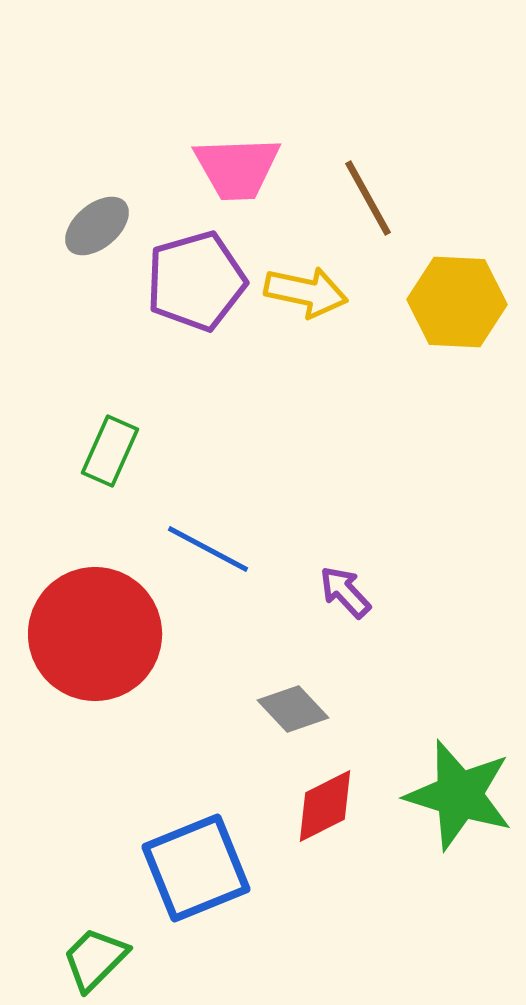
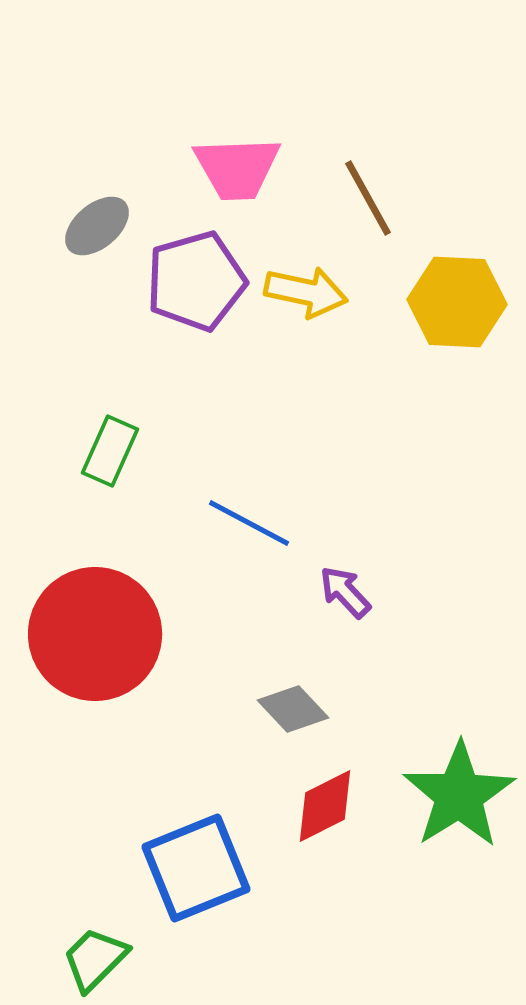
blue line: moved 41 px right, 26 px up
green star: rotated 23 degrees clockwise
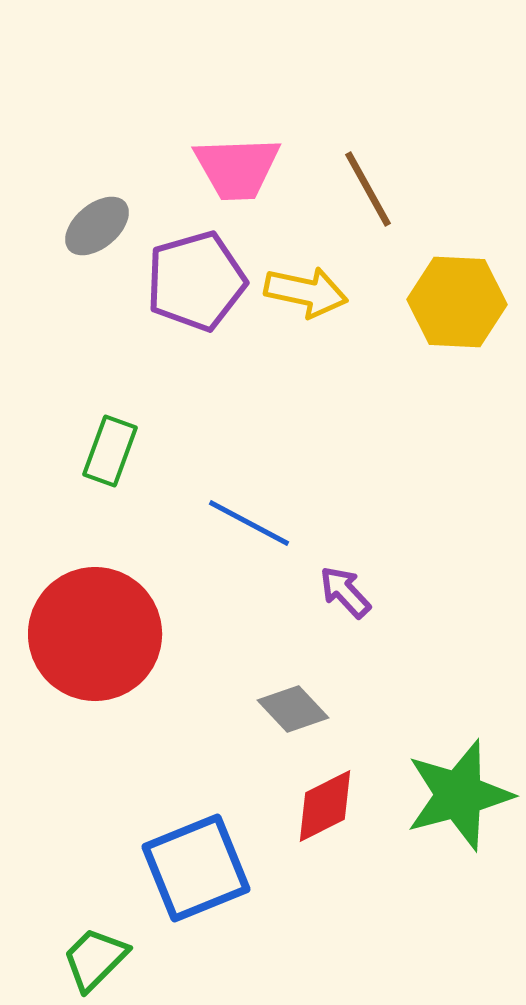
brown line: moved 9 px up
green rectangle: rotated 4 degrees counterclockwise
green star: rotated 17 degrees clockwise
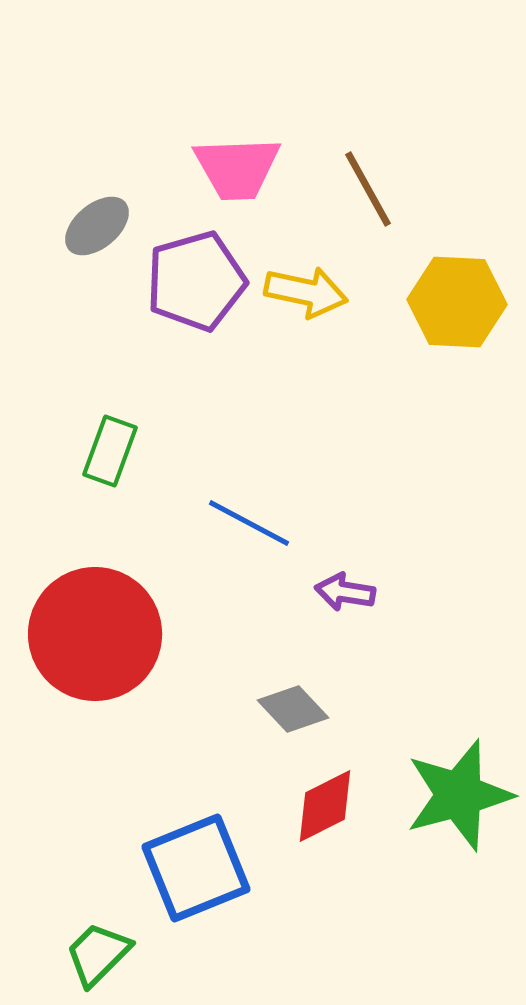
purple arrow: rotated 38 degrees counterclockwise
green trapezoid: moved 3 px right, 5 px up
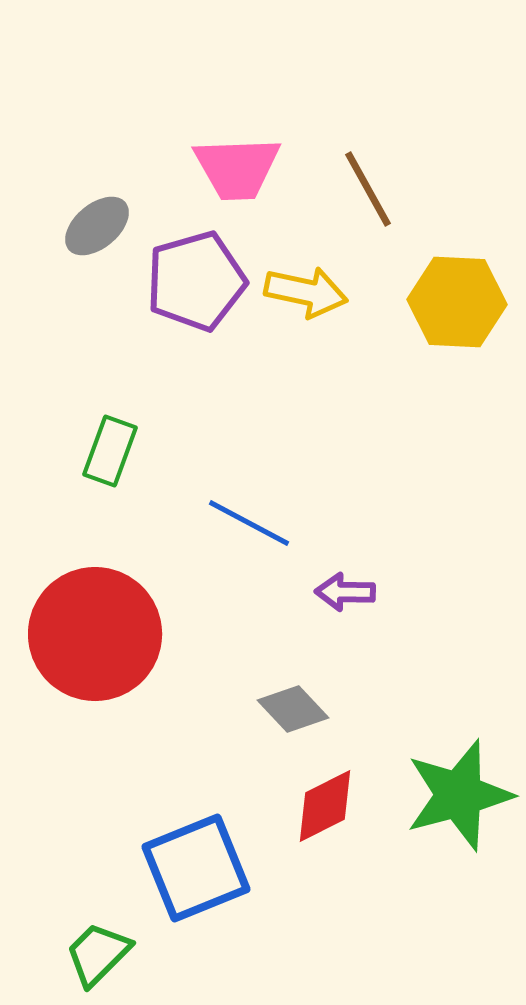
purple arrow: rotated 8 degrees counterclockwise
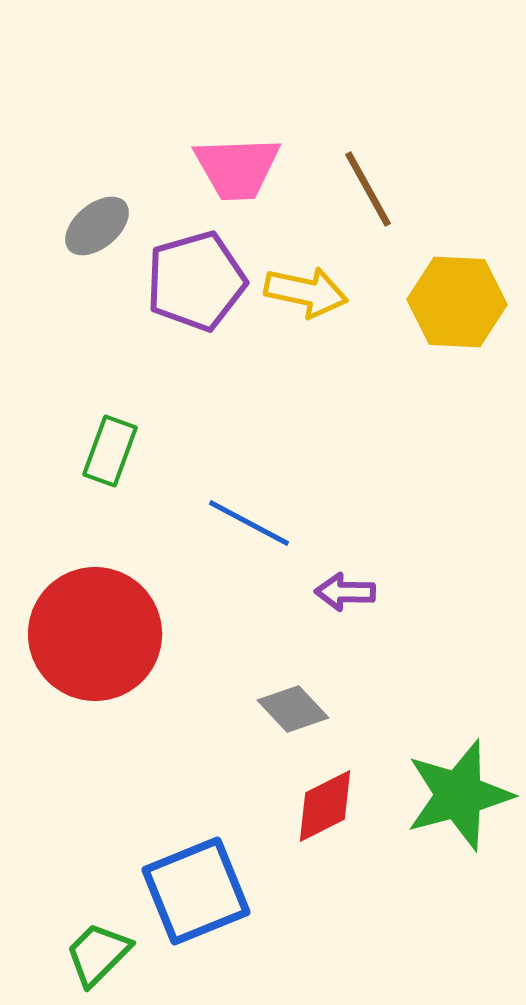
blue square: moved 23 px down
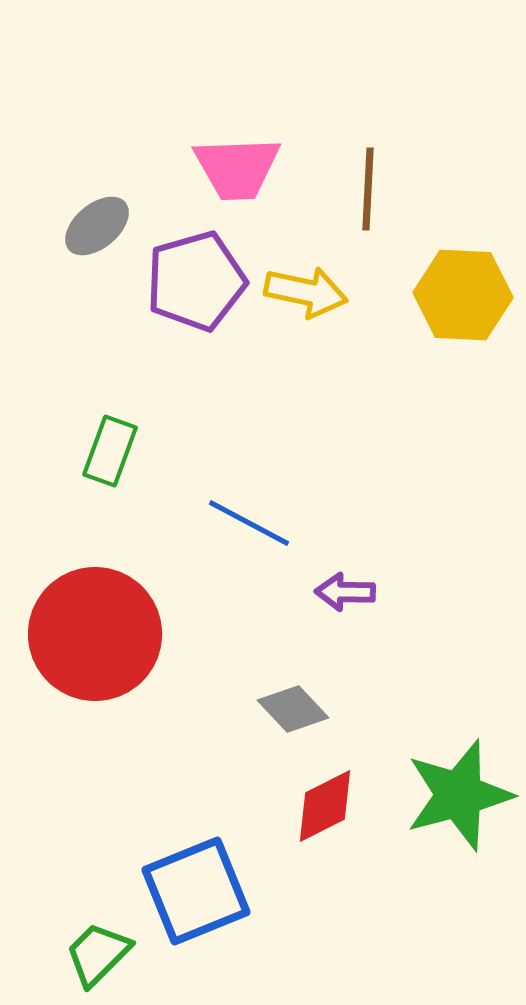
brown line: rotated 32 degrees clockwise
yellow hexagon: moved 6 px right, 7 px up
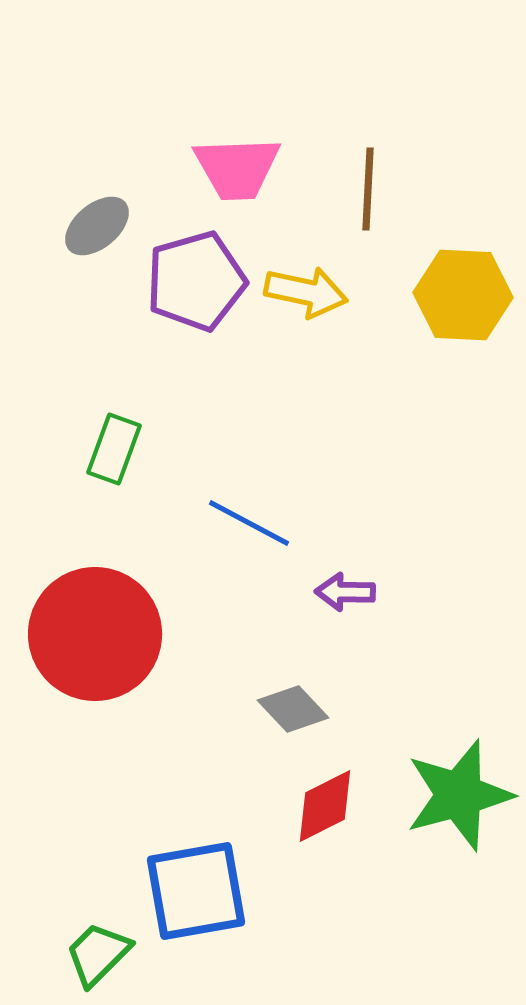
green rectangle: moved 4 px right, 2 px up
blue square: rotated 12 degrees clockwise
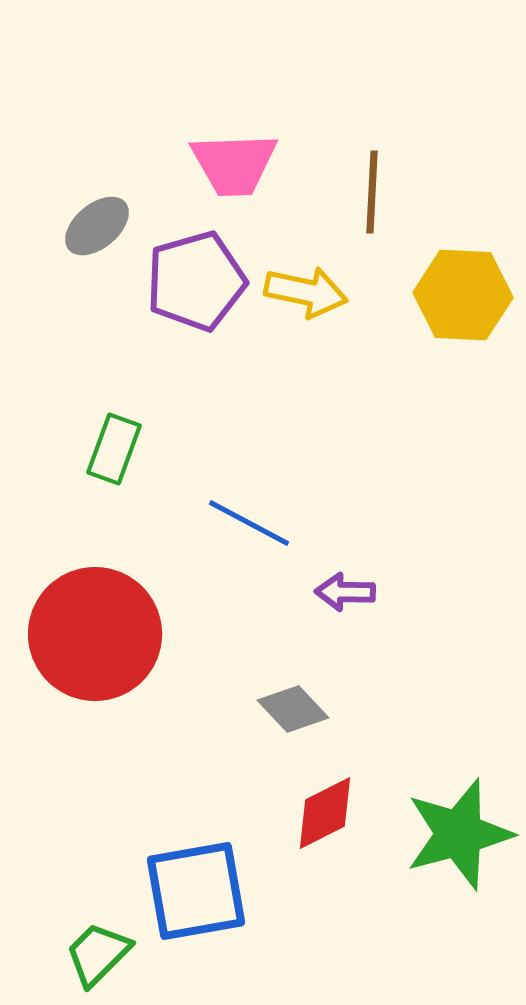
pink trapezoid: moved 3 px left, 4 px up
brown line: moved 4 px right, 3 px down
green star: moved 39 px down
red diamond: moved 7 px down
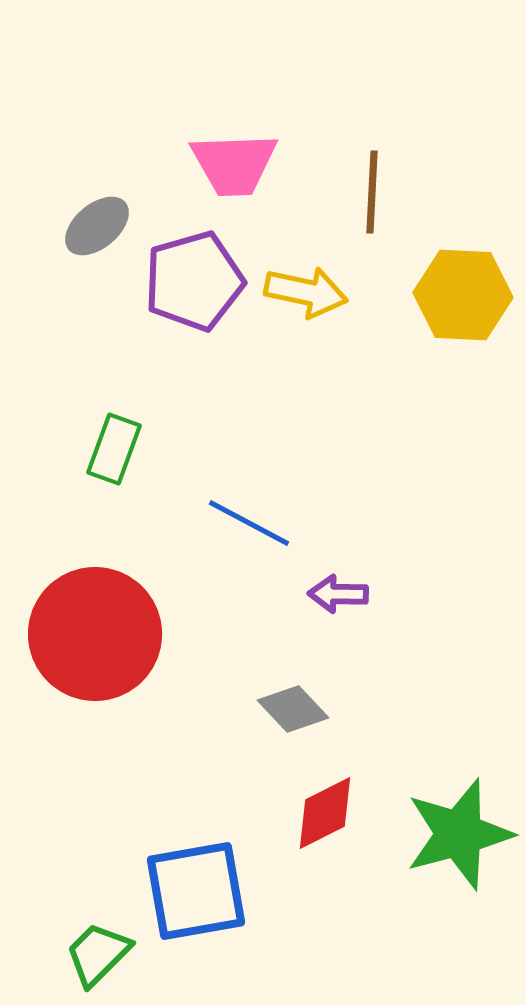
purple pentagon: moved 2 px left
purple arrow: moved 7 px left, 2 px down
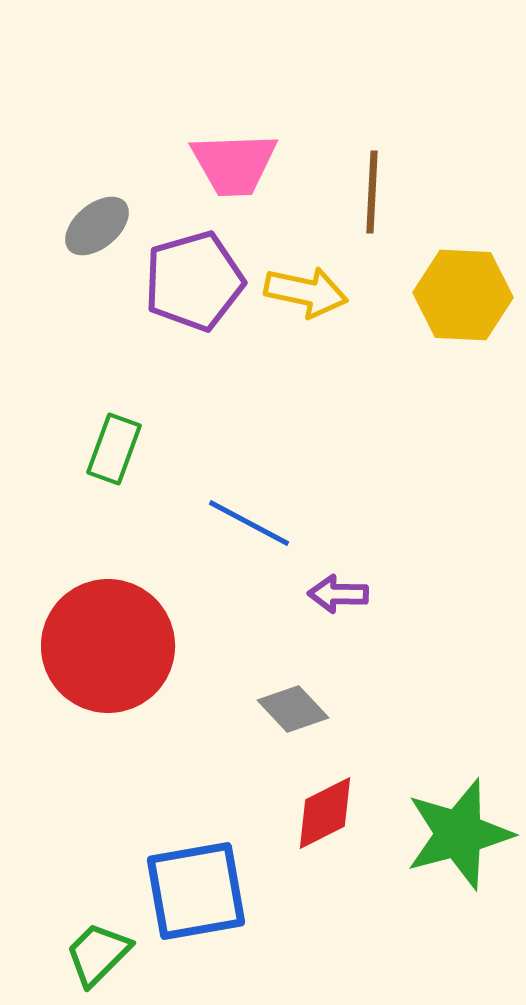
red circle: moved 13 px right, 12 px down
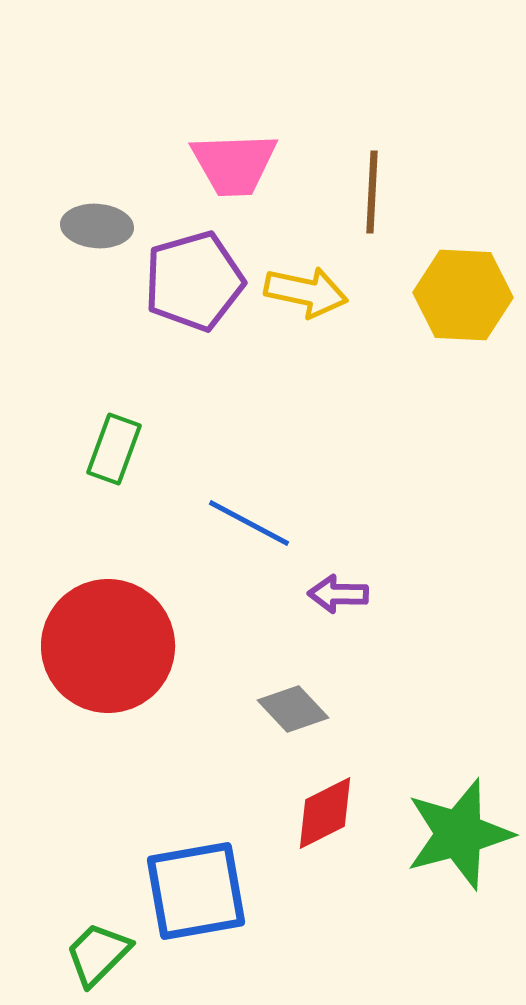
gray ellipse: rotated 44 degrees clockwise
